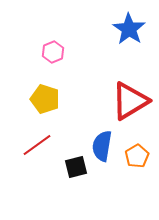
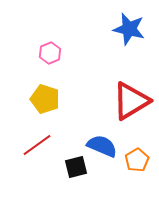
blue star: rotated 20 degrees counterclockwise
pink hexagon: moved 3 px left, 1 px down
red triangle: moved 1 px right
blue semicircle: rotated 104 degrees clockwise
orange pentagon: moved 4 px down
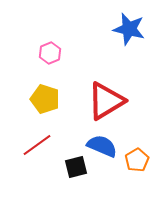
red triangle: moved 25 px left
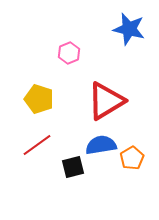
pink hexagon: moved 19 px right
yellow pentagon: moved 6 px left
blue semicircle: moved 1 px left, 1 px up; rotated 32 degrees counterclockwise
orange pentagon: moved 5 px left, 2 px up
black square: moved 3 px left
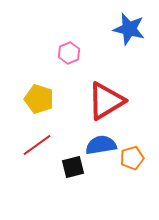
orange pentagon: rotated 15 degrees clockwise
